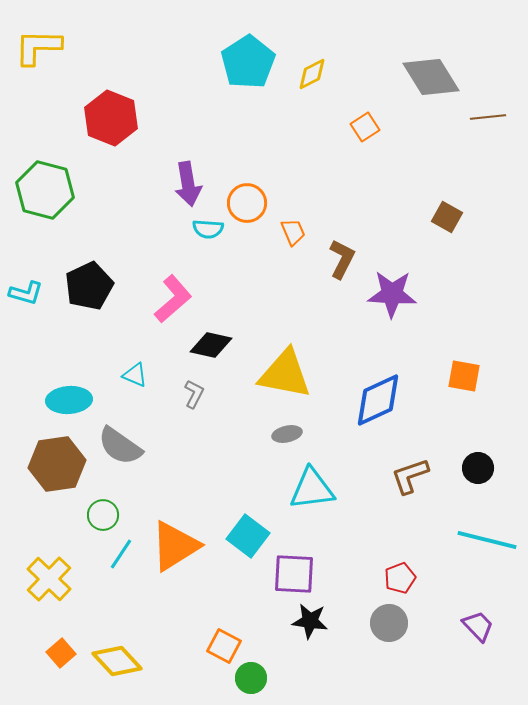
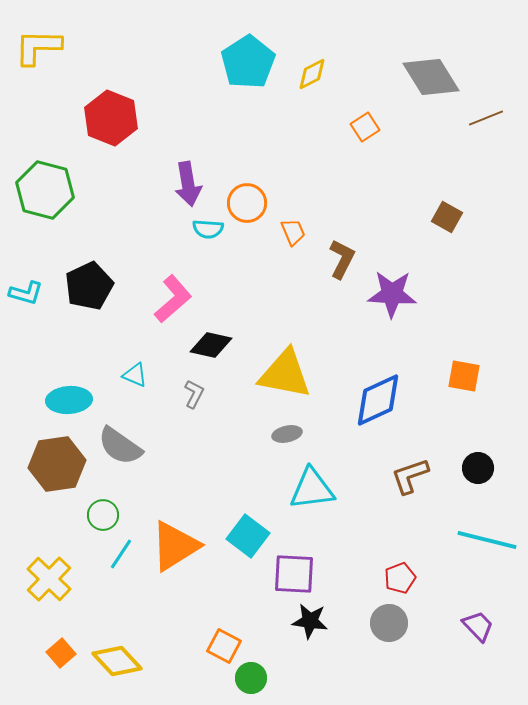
brown line at (488, 117): moved 2 px left, 1 px down; rotated 16 degrees counterclockwise
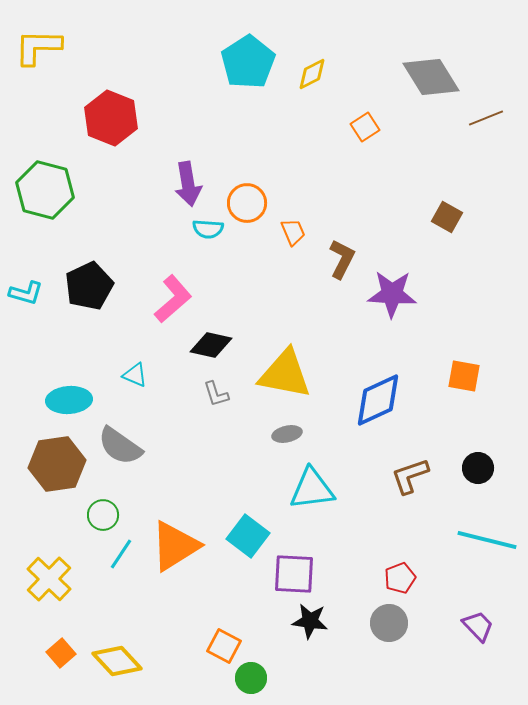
gray L-shape at (194, 394): moved 22 px right; rotated 136 degrees clockwise
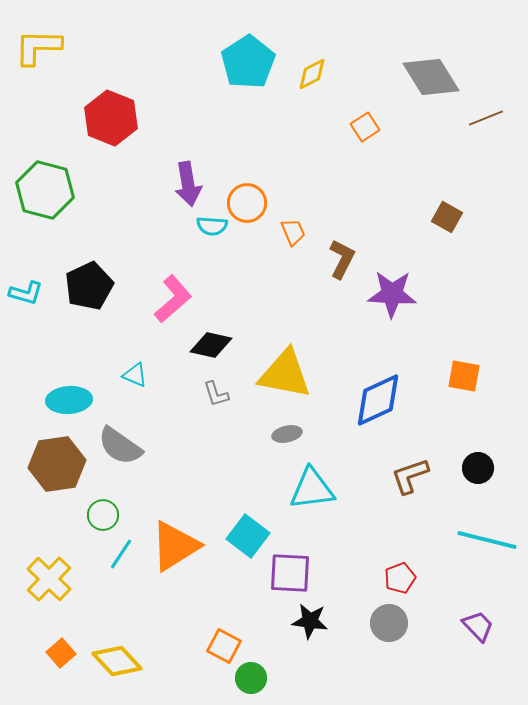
cyan semicircle at (208, 229): moved 4 px right, 3 px up
purple square at (294, 574): moved 4 px left, 1 px up
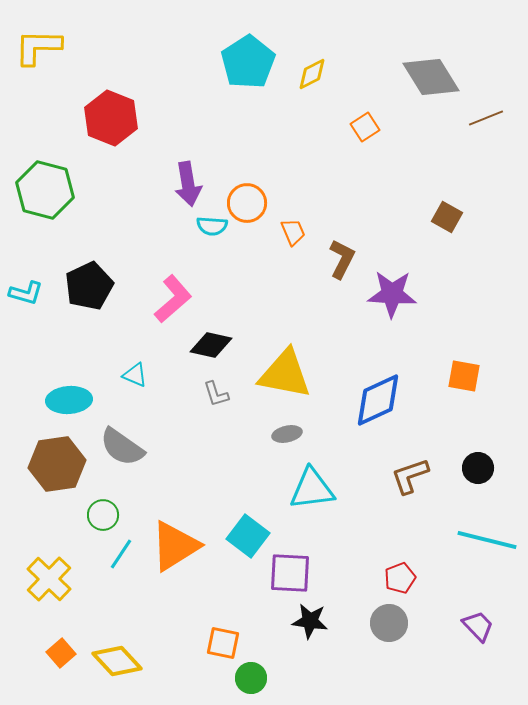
gray semicircle at (120, 446): moved 2 px right, 1 px down
orange square at (224, 646): moved 1 px left, 3 px up; rotated 16 degrees counterclockwise
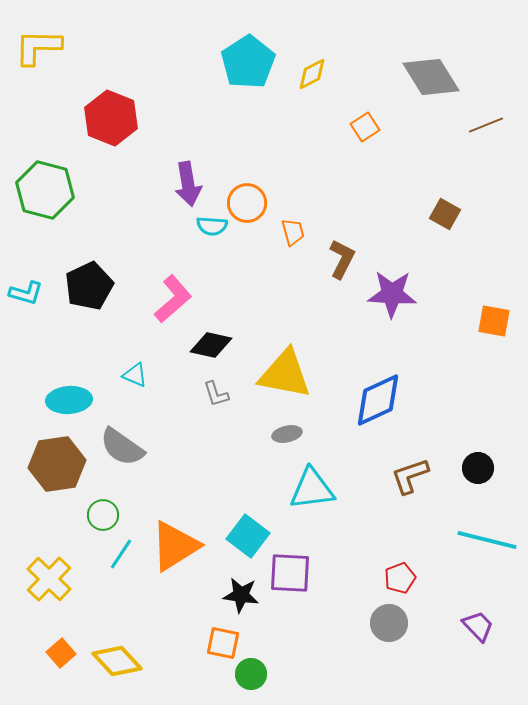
brown line at (486, 118): moved 7 px down
brown square at (447, 217): moved 2 px left, 3 px up
orange trapezoid at (293, 232): rotated 8 degrees clockwise
orange square at (464, 376): moved 30 px right, 55 px up
black star at (310, 621): moved 69 px left, 26 px up
green circle at (251, 678): moved 4 px up
